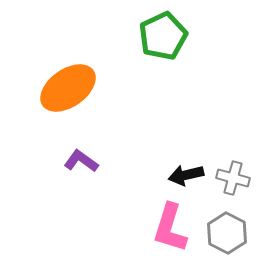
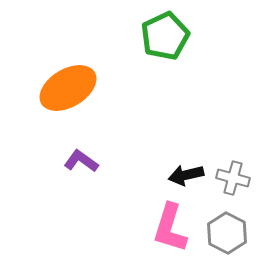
green pentagon: moved 2 px right
orange ellipse: rotated 4 degrees clockwise
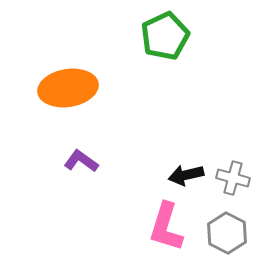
orange ellipse: rotated 22 degrees clockwise
pink L-shape: moved 4 px left, 1 px up
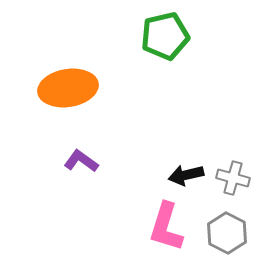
green pentagon: rotated 12 degrees clockwise
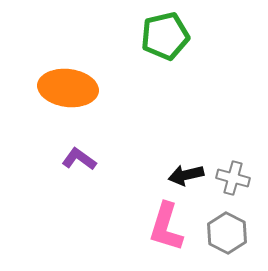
orange ellipse: rotated 16 degrees clockwise
purple L-shape: moved 2 px left, 2 px up
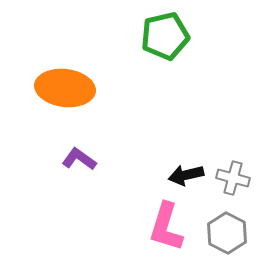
orange ellipse: moved 3 px left
